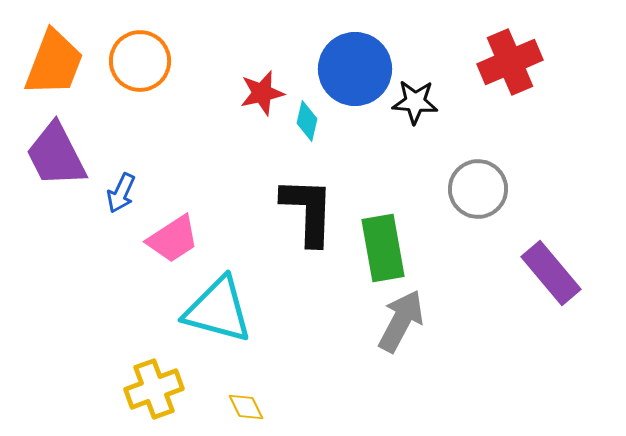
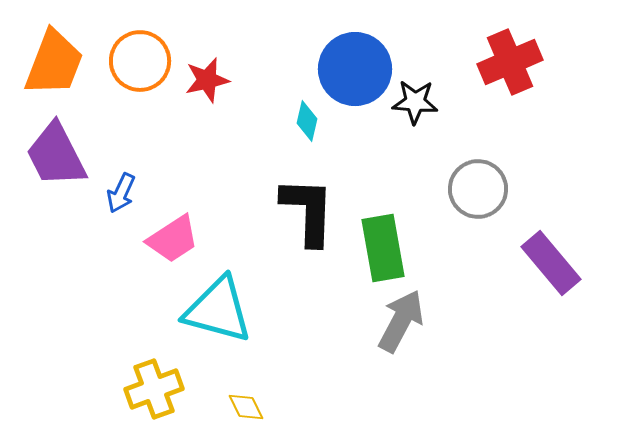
red star: moved 55 px left, 13 px up
purple rectangle: moved 10 px up
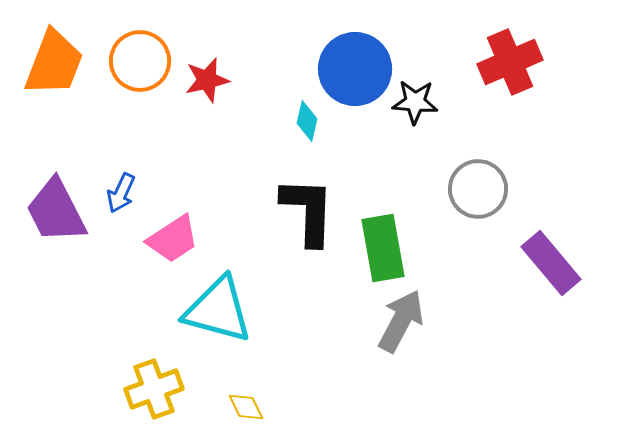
purple trapezoid: moved 56 px down
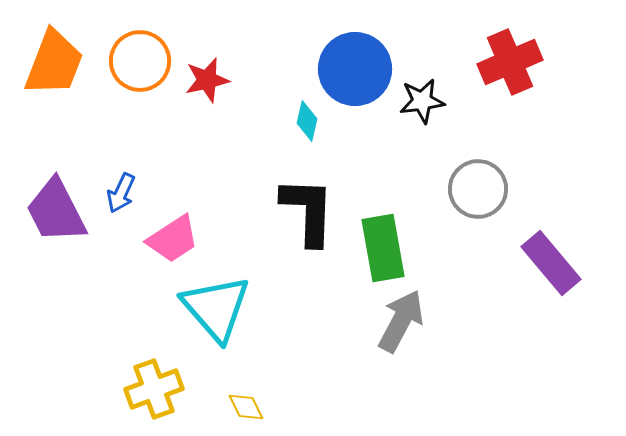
black star: moved 7 px right, 1 px up; rotated 12 degrees counterclockwise
cyan triangle: moved 2 px left, 2 px up; rotated 34 degrees clockwise
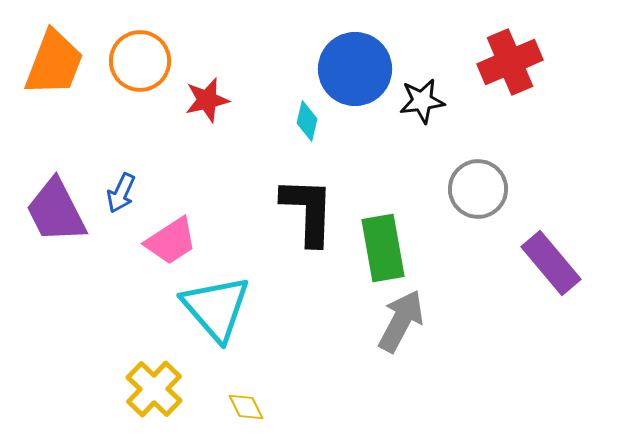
red star: moved 20 px down
pink trapezoid: moved 2 px left, 2 px down
yellow cross: rotated 26 degrees counterclockwise
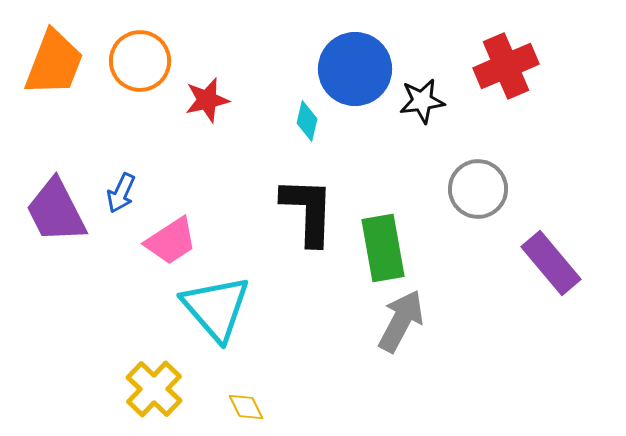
red cross: moved 4 px left, 4 px down
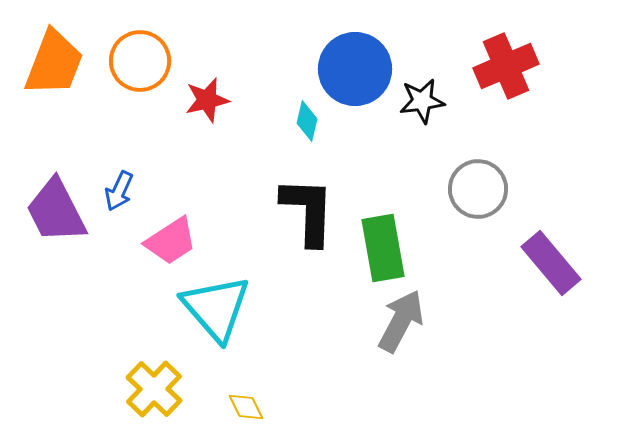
blue arrow: moved 2 px left, 2 px up
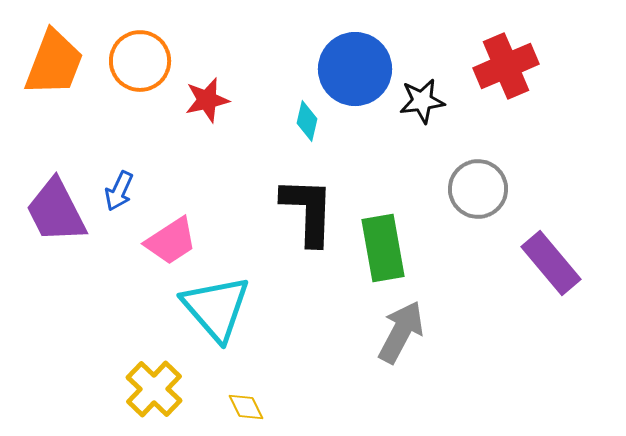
gray arrow: moved 11 px down
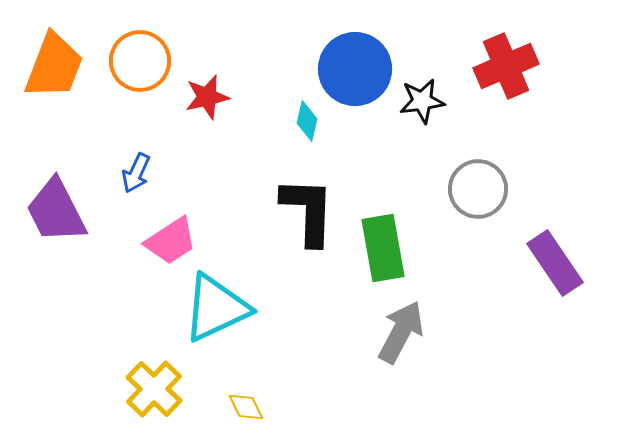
orange trapezoid: moved 3 px down
red star: moved 3 px up
blue arrow: moved 17 px right, 18 px up
purple rectangle: moved 4 px right; rotated 6 degrees clockwise
cyan triangle: rotated 46 degrees clockwise
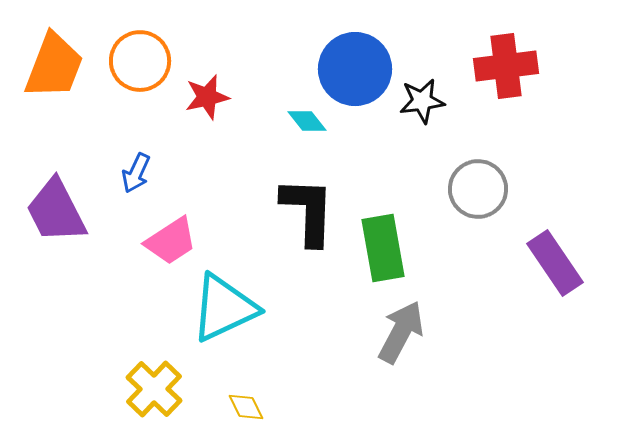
red cross: rotated 16 degrees clockwise
cyan diamond: rotated 51 degrees counterclockwise
cyan triangle: moved 8 px right
